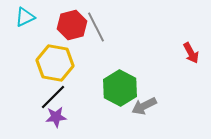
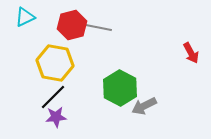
gray line: rotated 52 degrees counterclockwise
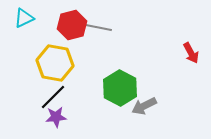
cyan triangle: moved 1 px left, 1 px down
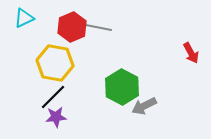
red hexagon: moved 2 px down; rotated 8 degrees counterclockwise
green hexagon: moved 2 px right, 1 px up
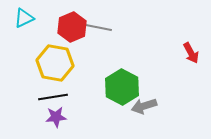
black line: rotated 36 degrees clockwise
gray arrow: rotated 10 degrees clockwise
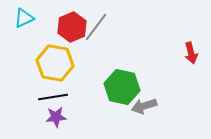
gray line: rotated 64 degrees counterclockwise
red arrow: rotated 15 degrees clockwise
green hexagon: rotated 16 degrees counterclockwise
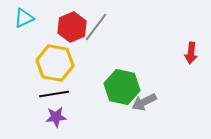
red arrow: rotated 20 degrees clockwise
black line: moved 1 px right, 3 px up
gray arrow: moved 4 px up; rotated 10 degrees counterclockwise
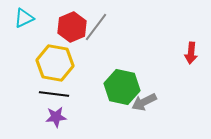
black line: rotated 16 degrees clockwise
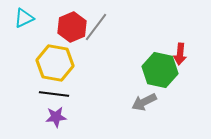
red arrow: moved 11 px left, 1 px down
green hexagon: moved 38 px right, 17 px up
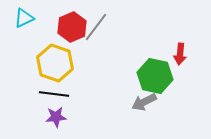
yellow hexagon: rotated 9 degrees clockwise
green hexagon: moved 5 px left, 6 px down
